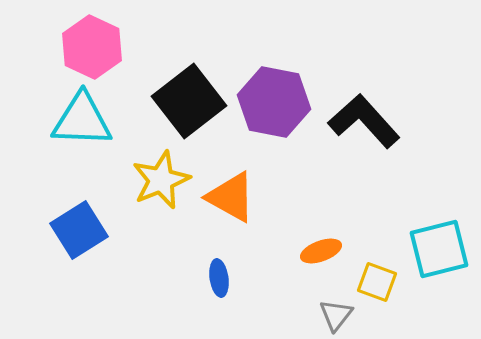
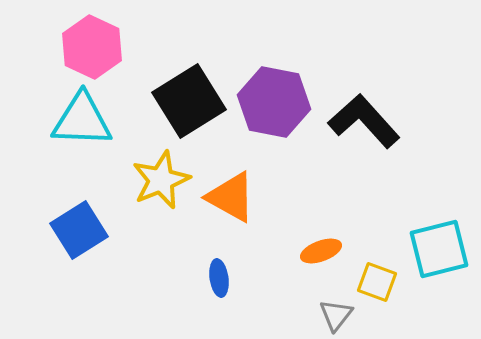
black square: rotated 6 degrees clockwise
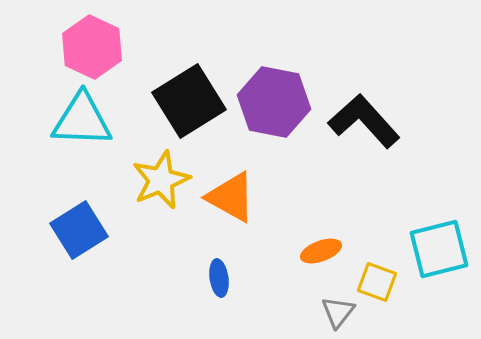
gray triangle: moved 2 px right, 3 px up
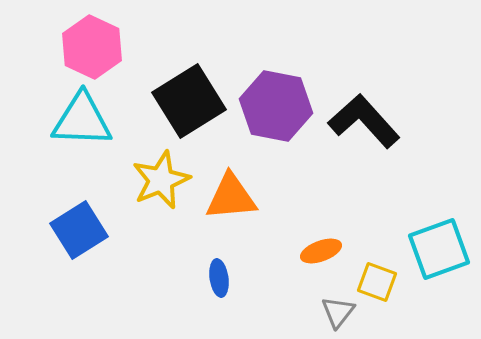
purple hexagon: moved 2 px right, 4 px down
orange triangle: rotated 34 degrees counterclockwise
cyan square: rotated 6 degrees counterclockwise
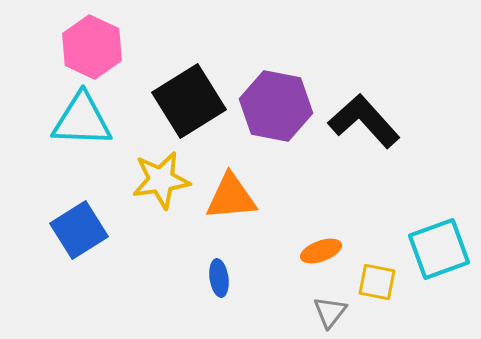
yellow star: rotated 14 degrees clockwise
yellow square: rotated 9 degrees counterclockwise
gray triangle: moved 8 px left
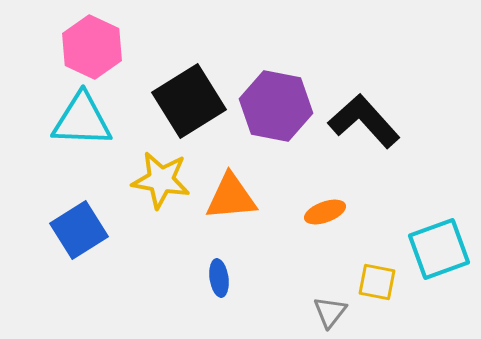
yellow star: rotated 18 degrees clockwise
orange ellipse: moved 4 px right, 39 px up
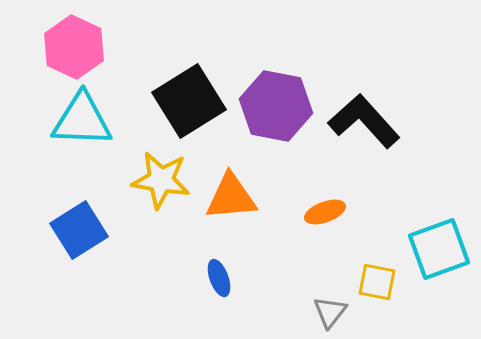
pink hexagon: moved 18 px left
blue ellipse: rotated 12 degrees counterclockwise
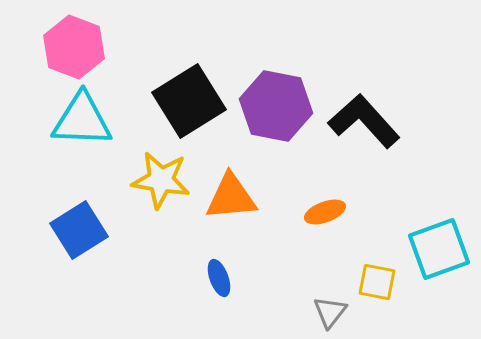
pink hexagon: rotated 4 degrees counterclockwise
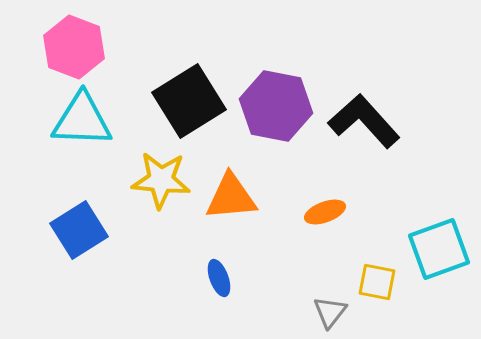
yellow star: rotated 4 degrees counterclockwise
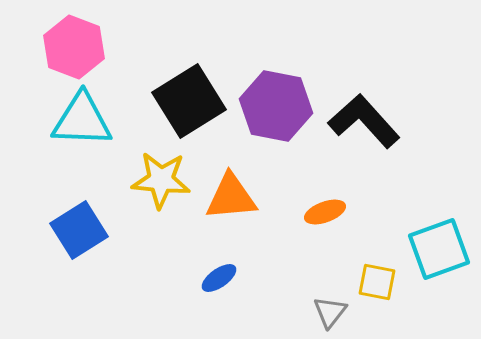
blue ellipse: rotated 75 degrees clockwise
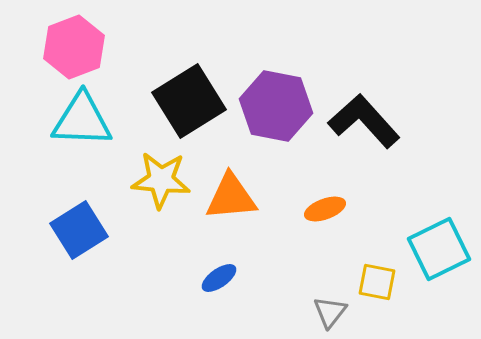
pink hexagon: rotated 18 degrees clockwise
orange ellipse: moved 3 px up
cyan square: rotated 6 degrees counterclockwise
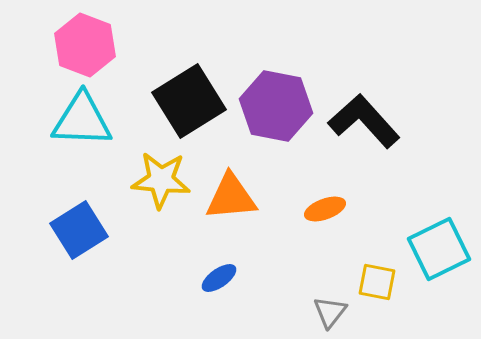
pink hexagon: moved 11 px right, 2 px up; rotated 18 degrees counterclockwise
